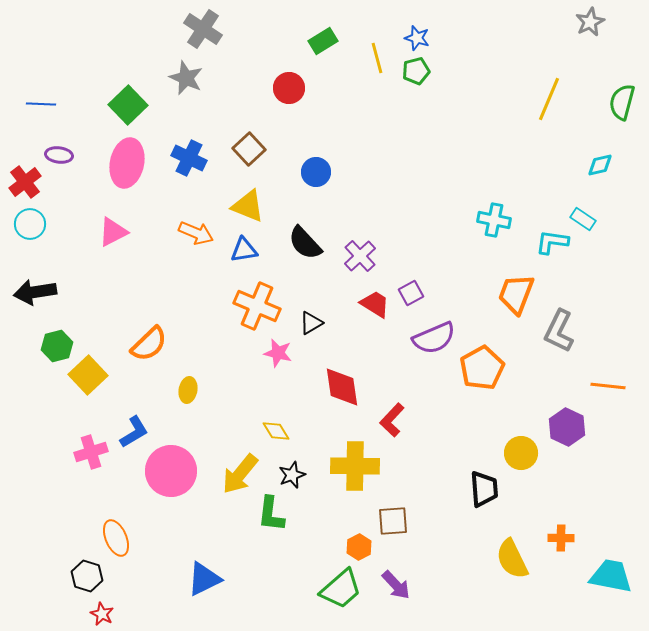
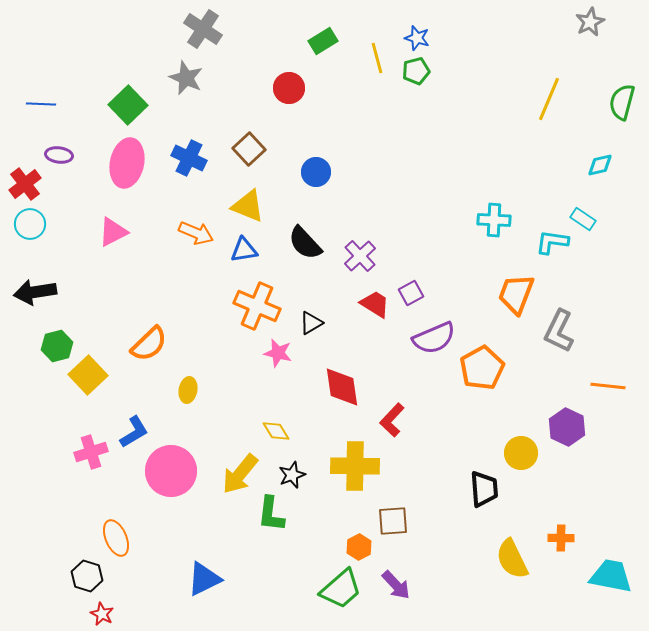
red cross at (25, 182): moved 2 px down
cyan cross at (494, 220): rotated 8 degrees counterclockwise
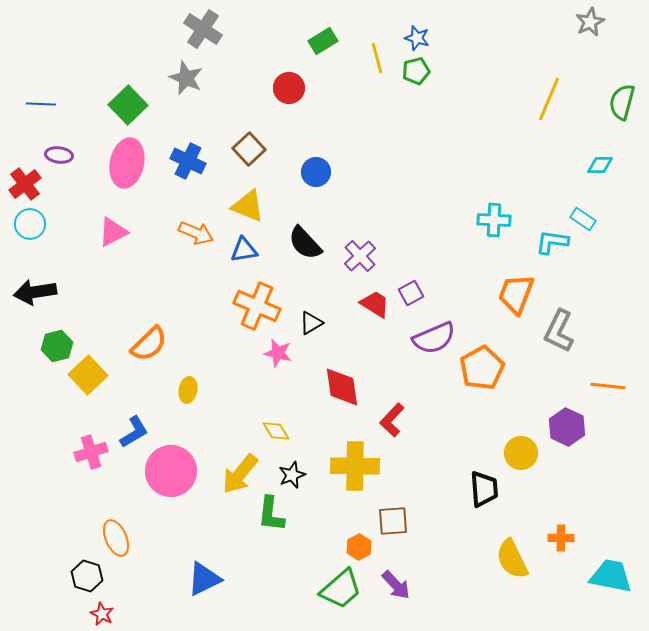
blue cross at (189, 158): moved 1 px left, 3 px down
cyan diamond at (600, 165): rotated 12 degrees clockwise
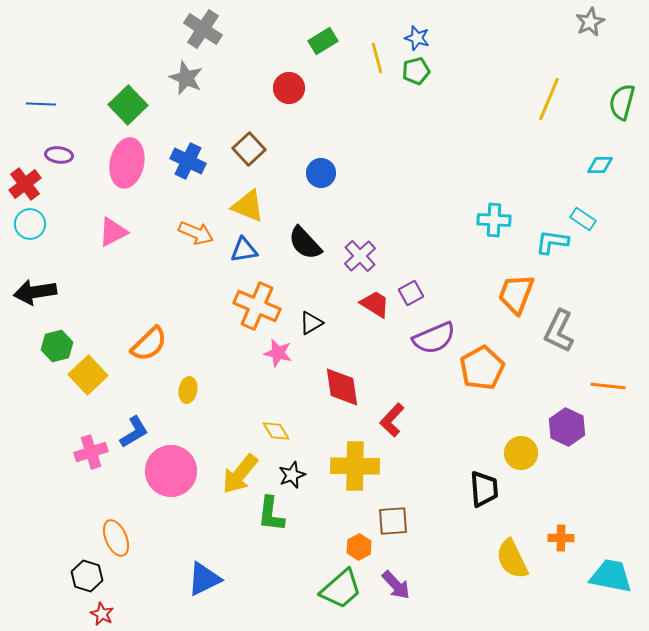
blue circle at (316, 172): moved 5 px right, 1 px down
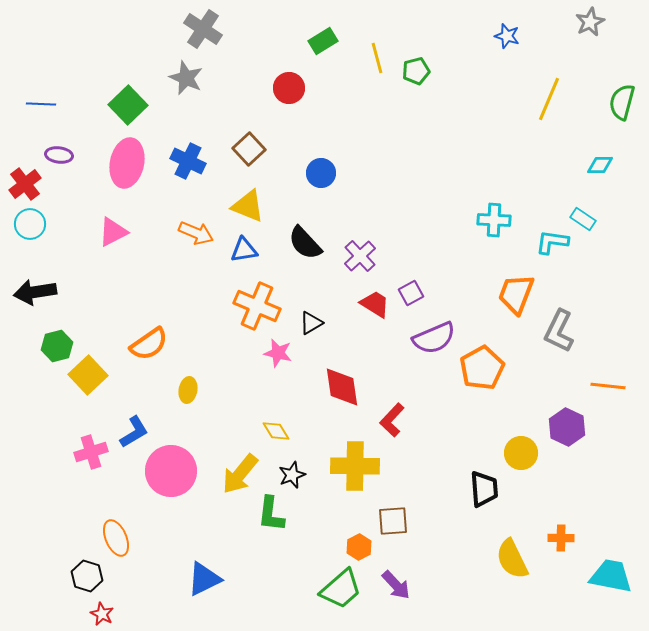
blue star at (417, 38): moved 90 px right, 2 px up
orange semicircle at (149, 344): rotated 9 degrees clockwise
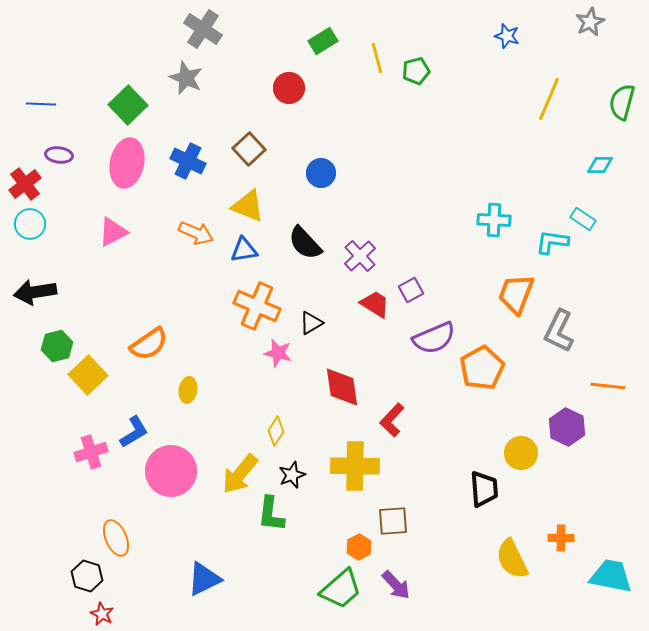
purple square at (411, 293): moved 3 px up
yellow diamond at (276, 431): rotated 64 degrees clockwise
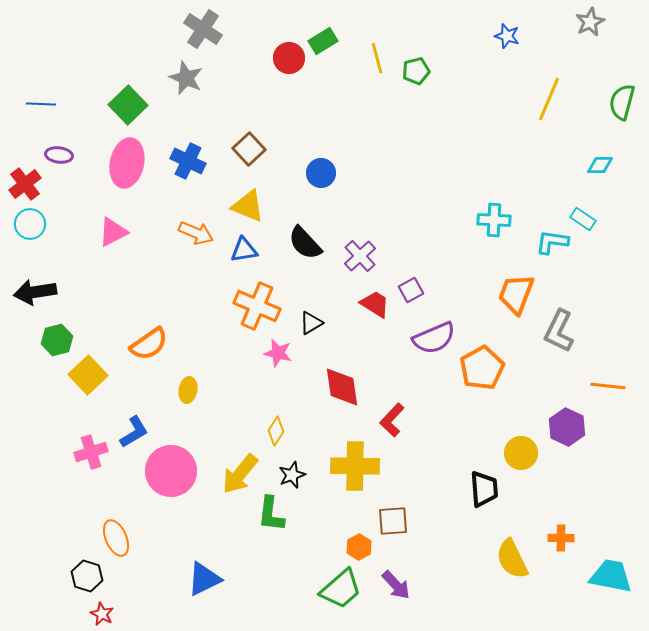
red circle at (289, 88): moved 30 px up
green hexagon at (57, 346): moved 6 px up
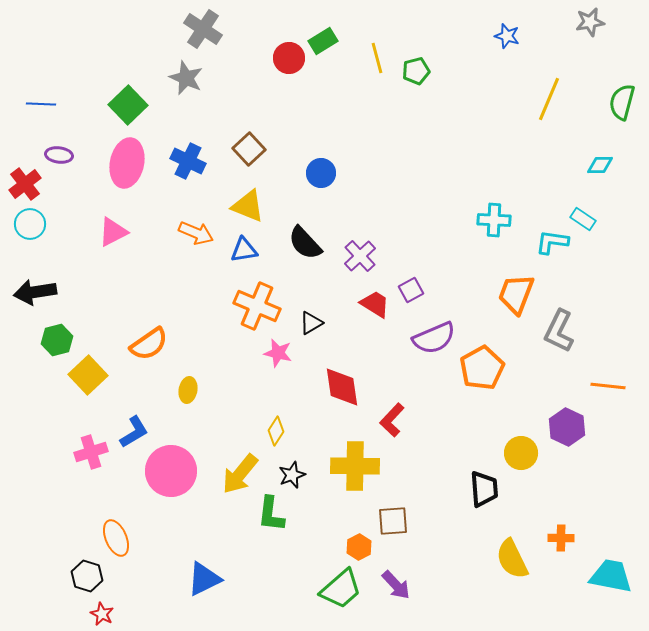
gray star at (590, 22): rotated 16 degrees clockwise
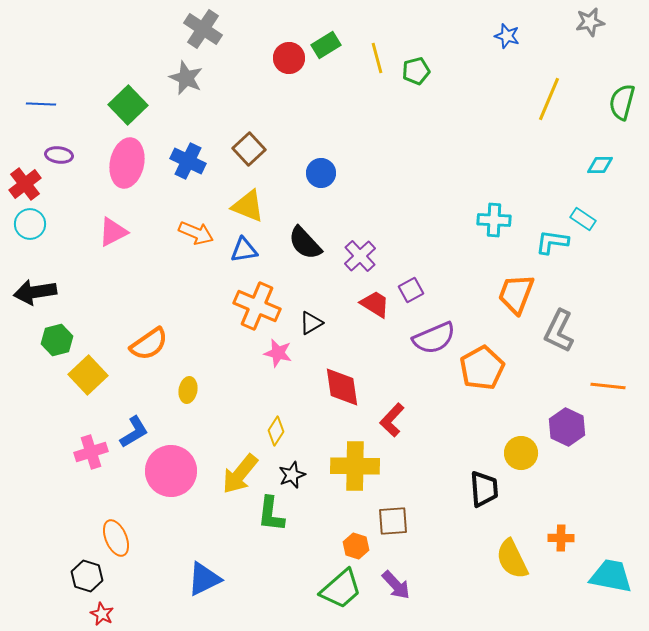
green rectangle at (323, 41): moved 3 px right, 4 px down
orange hexagon at (359, 547): moved 3 px left, 1 px up; rotated 15 degrees counterclockwise
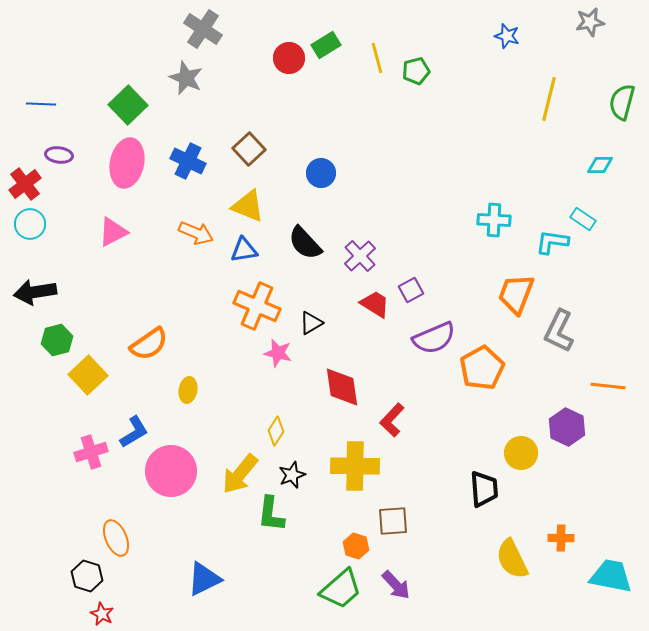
yellow line at (549, 99): rotated 9 degrees counterclockwise
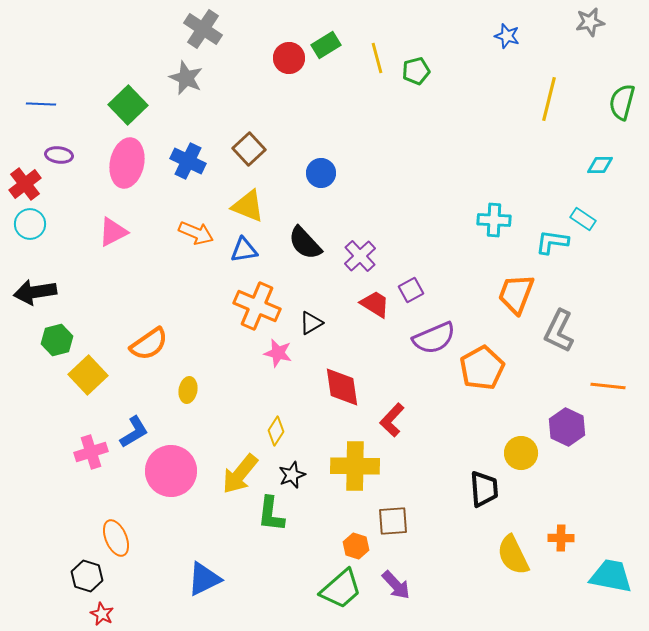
yellow semicircle at (512, 559): moved 1 px right, 4 px up
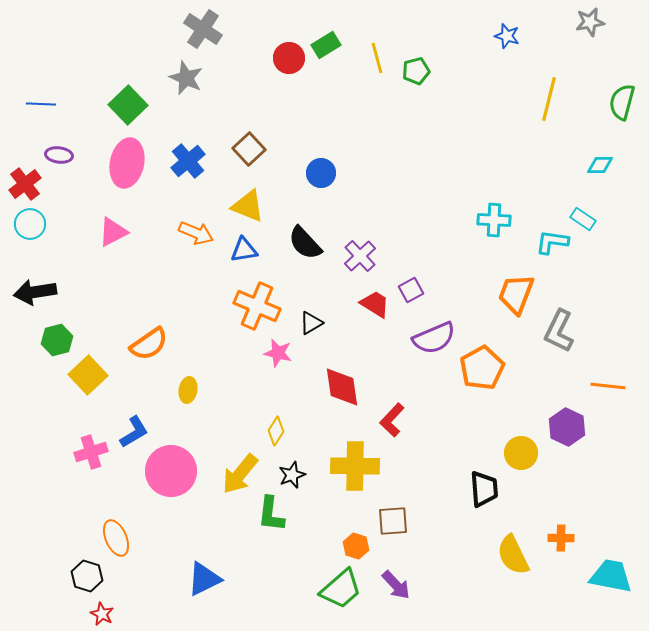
blue cross at (188, 161): rotated 24 degrees clockwise
